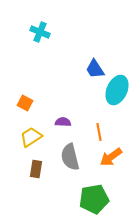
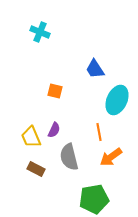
cyan ellipse: moved 10 px down
orange square: moved 30 px right, 12 px up; rotated 14 degrees counterclockwise
purple semicircle: moved 9 px left, 8 px down; rotated 112 degrees clockwise
yellow trapezoid: rotated 80 degrees counterclockwise
gray semicircle: moved 1 px left
brown rectangle: rotated 72 degrees counterclockwise
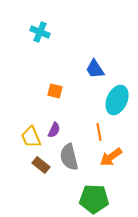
brown rectangle: moved 5 px right, 4 px up; rotated 12 degrees clockwise
green pentagon: rotated 12 degrees clockwise
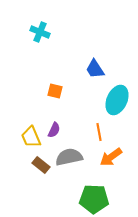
gray semicircle: rotated 92 degrees clockwise
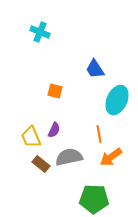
orange line: moved 2 px down
brown rectangle: moved 1 px up
